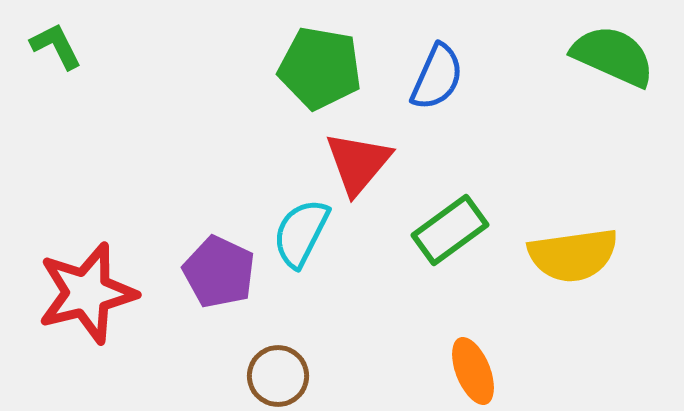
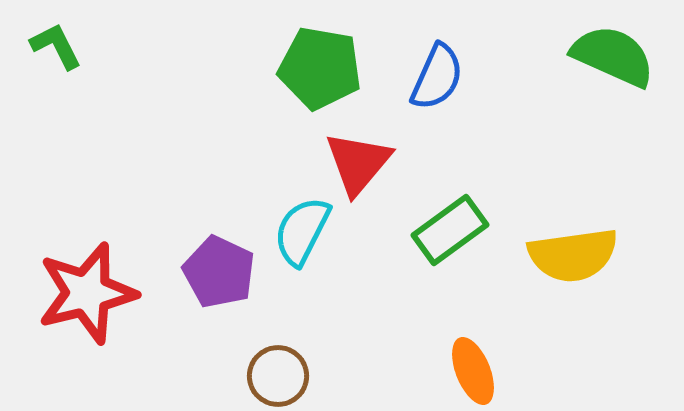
cyan semicircle: moved 1 px right, 2 px up
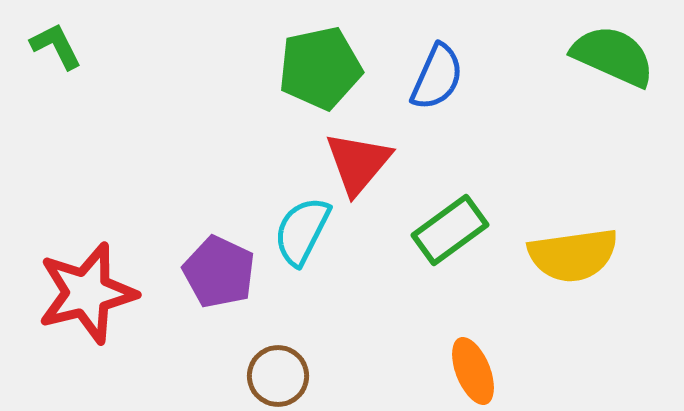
green pentagon: rotated 22 degrees counterclockwise
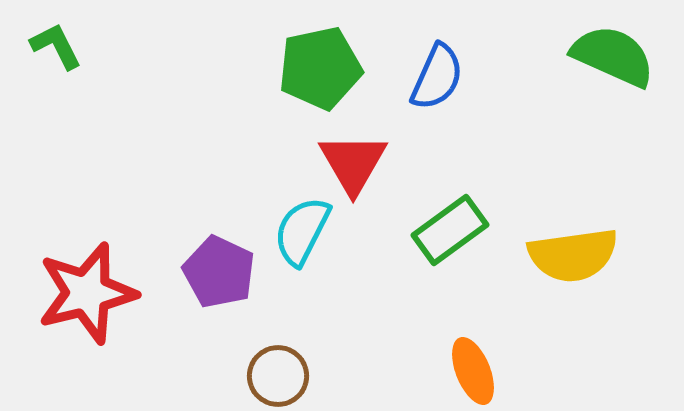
red triangle: moved 5 px left; rotated 10 degrees counterclockwise
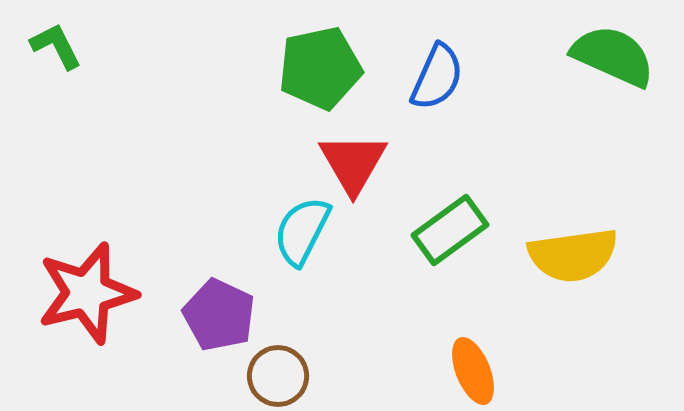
purple pentagon: moved 43 px down
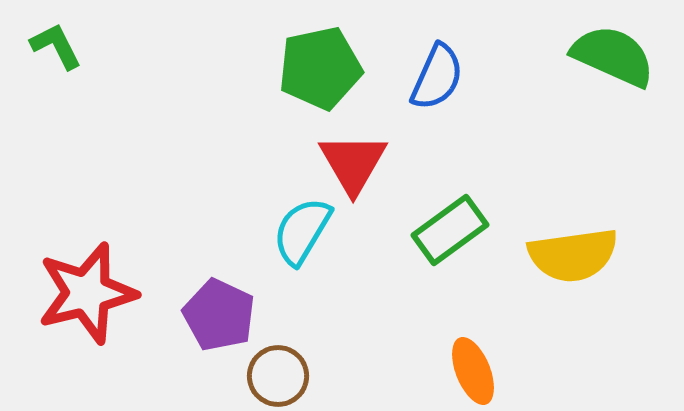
cyan semicircle: rotated 4 degrees clockwise
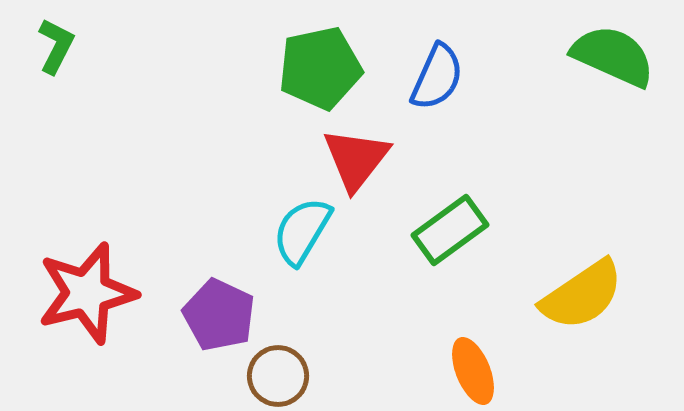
green L-shape: rotated 54 degrees clockwise
red triangle: moved 3 px right, 4 px up; rotated 8 degrees clockwise
yellow semicircle: moved 9 px right, 40 px down; rotated 26 degrees counterclockwise
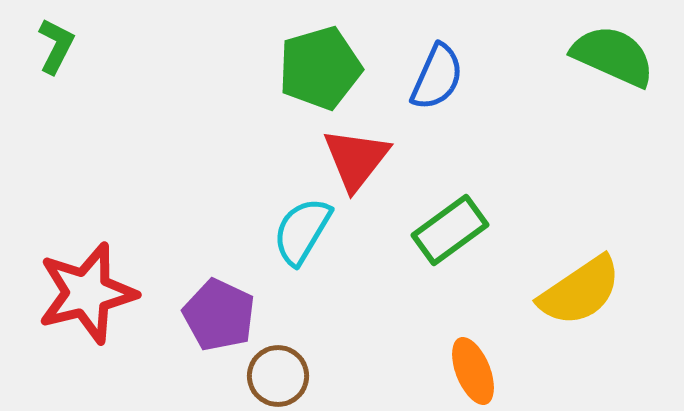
green pentagon: rotated 4 degrees counterclockwise
yellow semicircle: moved 2 px left, 4 px up
